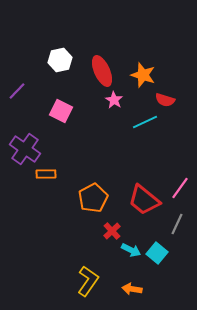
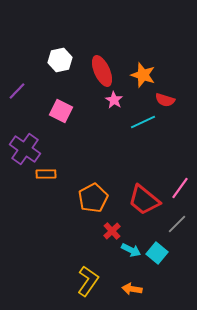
cyan line: moved 2 px left
gray line: rotated 20 degrees clockwise
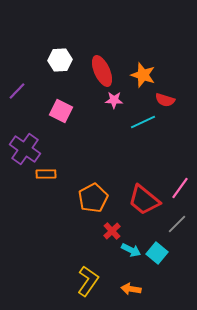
white hexagon: rotated 10 degrees clockwise
pink star: rotated 30 degrees counterclockwise
orange arrow: moved 1 px left
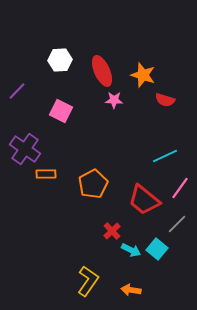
cyan line: moved 22 px right, 34 px down
orange pentagon: moved 14 px up
cyan square: moved 4 px up
orange arrow: moved 1 px down
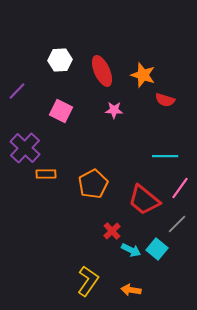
pink star: moved 10 px down
purple cross: moved 1 px up; rotated 8 degrees clockwise
cyan line: rotated 25 degrees clockwise
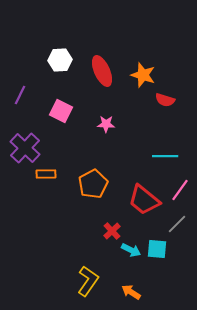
purple line: moved 3 px right, 4 px down; rotated 18 degrees counterclockwise
pink star: moved 8 px left, 14 px down
pink line: moved 2 px down
cyan square: rotated 35 degrees counterclockwise
orange arrow: moved 2 px down; rotated 24 degrees clockwise
